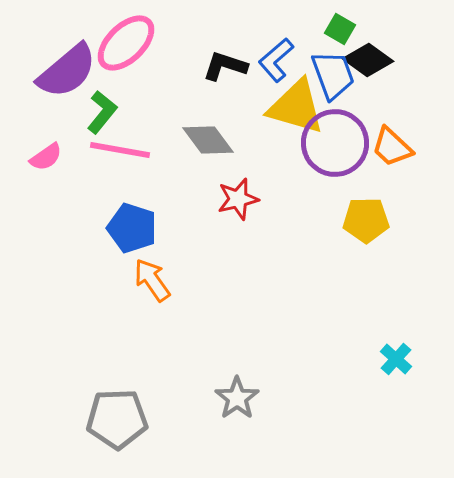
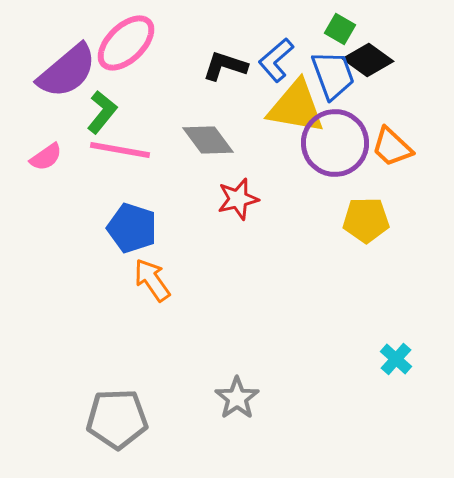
yellow triangle: rotated 6 degrees counterclockwise
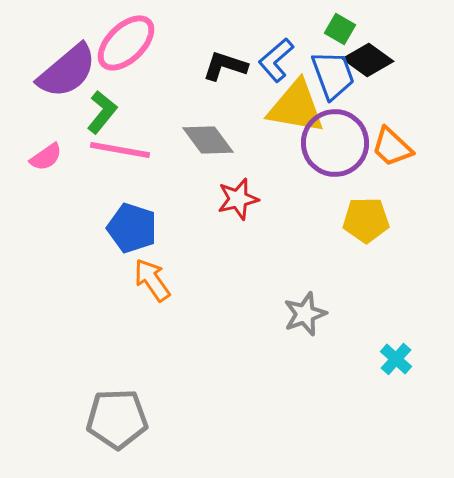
gray star: moved 68 px right, 84 px up; rotated 15 degrees clockwise
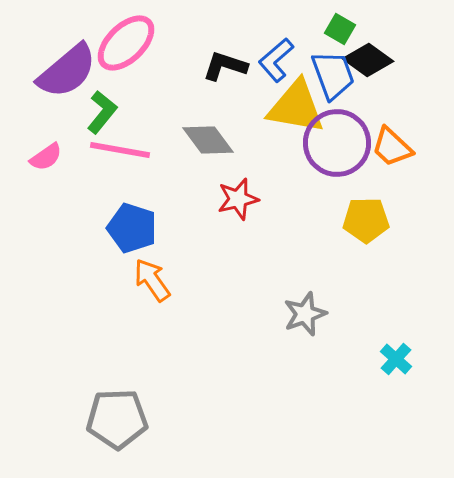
purple circle: moved 2 px right
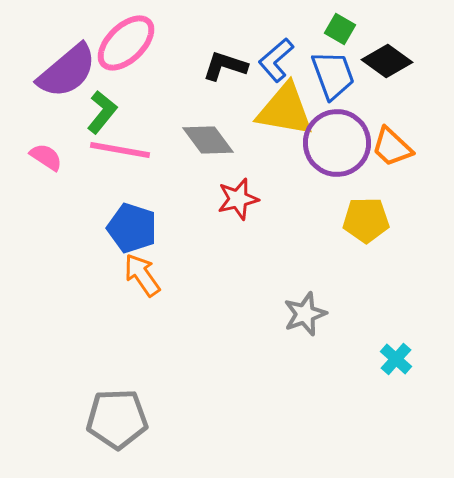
black diamond: moved 19 px right, 1 px down
yellow triangle: moved 11 px left, 3 px down
pink semicircle: rotated 112 degrees counterclockwise
orange arrow: moved 10 px left, 5 px up
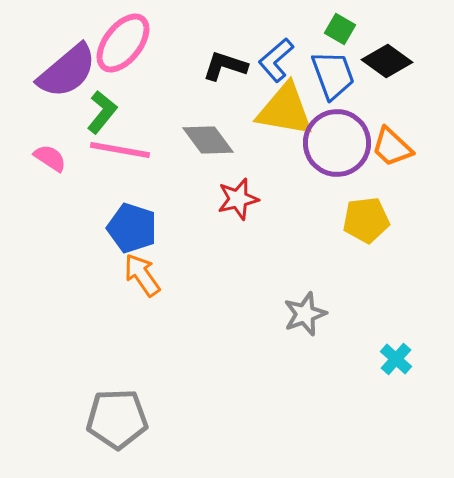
pink ellipse: moved 3 px left; rotated 8 degrees counterclockwise
pink semicircle: moved 4 px right, 1 px down
yellow pentagon: rotated 6 degrees counterclockwise
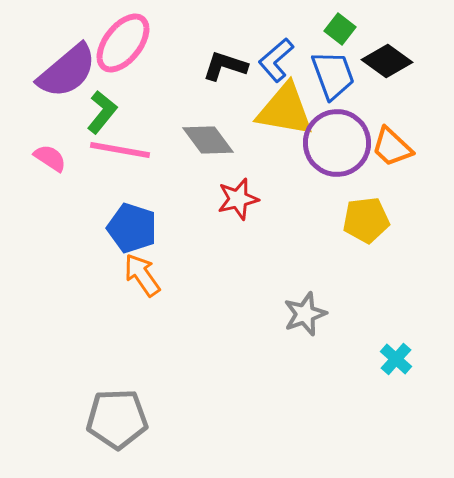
green square: rotated 8 degrees clockwise
